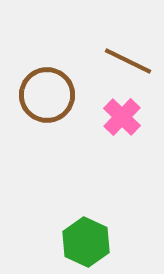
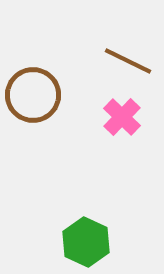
brown circle: moved 14 px left
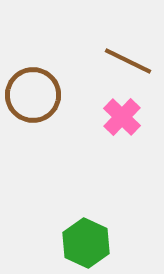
green hexagon: moved 1 px down
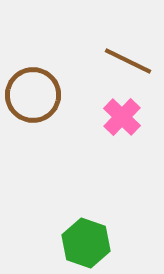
green hexagon: rotated 6 degrees counterclockwise
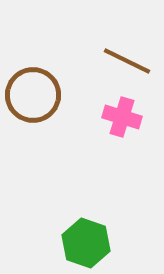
brown line: moved 1 px left
pink cross: rotated 27 degrees counterclockwise
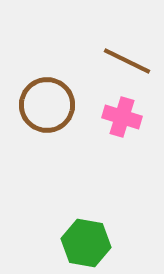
brown circle: moved 14 px right, 10 px down
green hexagon: rotated 9 degrees counterclockwise
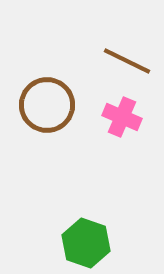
pink cross: rotated 6 degrees clockwise
green hexagon: rotated 9 degrees clockwise
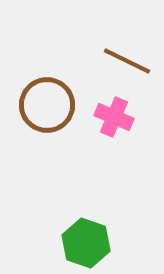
pink cross: moved 8 px left
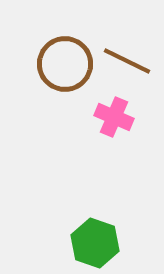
brown circle: moved 18 px right, 41 px up
green hexagon: moved 9 px right
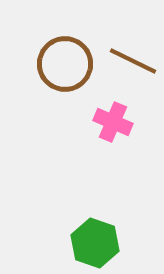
brown line: moved 6 px right
pink cross: moved 1 px left, 5 px down
